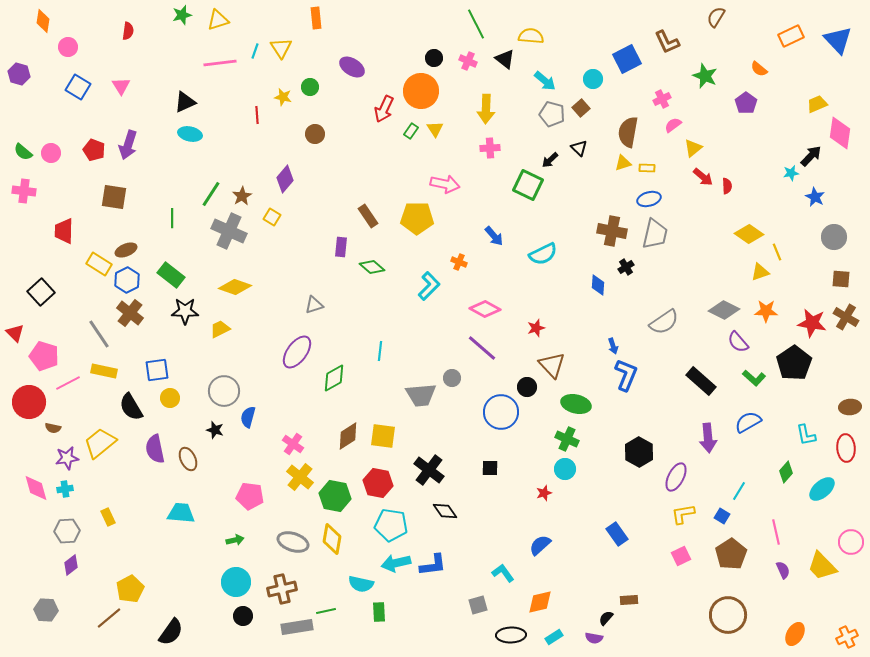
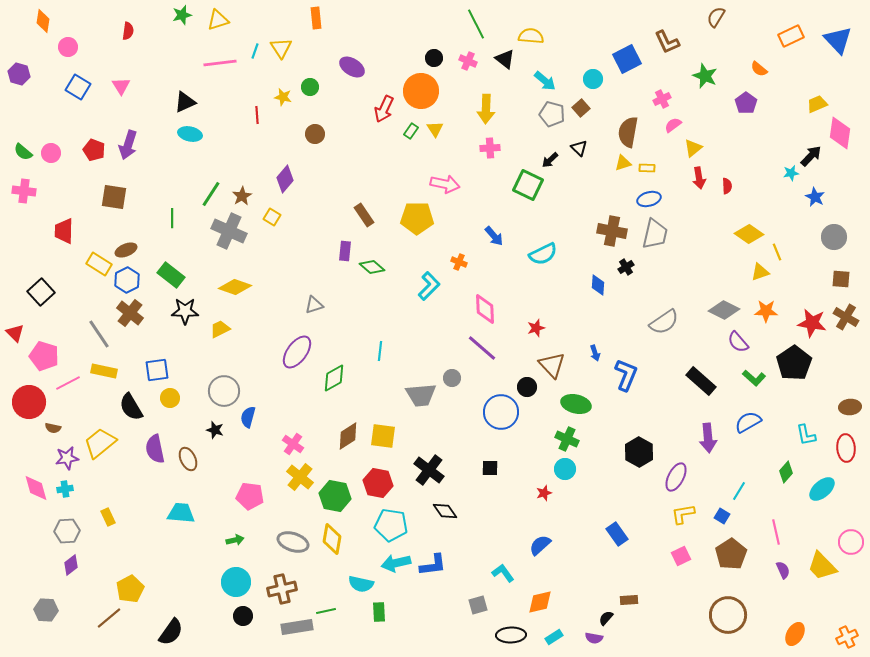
red arrow at (703, 177): moved 4 px left, 1 px down; rotated 40 degrees clockwise
brown rectangle at (368, 216): moved 4 px left, 1 px up
purple rectangle at (341, 247): moved 4 px right, 4 px down
pink diamond at (485, 309): rotated 60 degrees clockwise
blue arrow at (613, 346): moved 18 px left, 7 px down
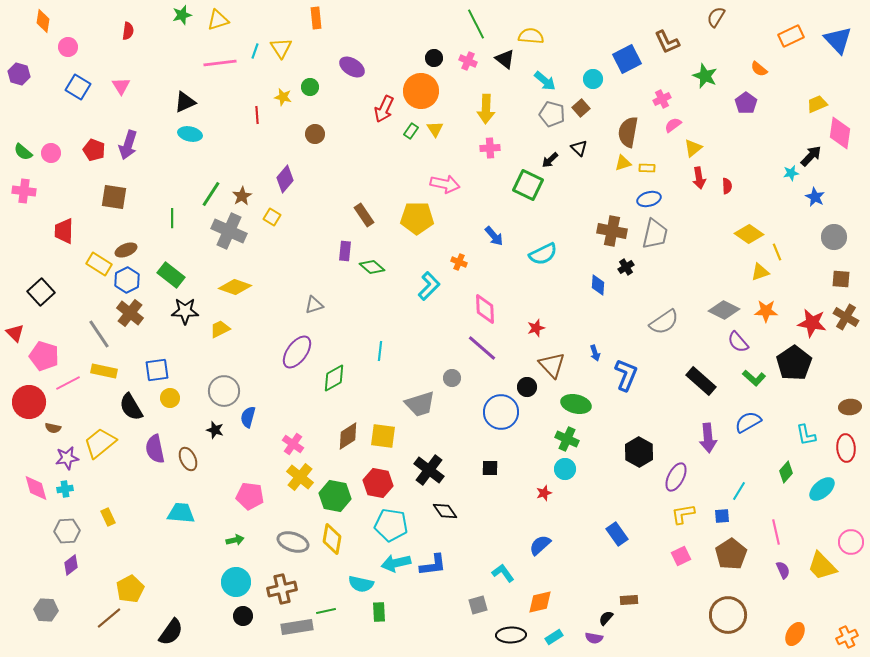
gray trapezoid at (421, 395): moved 1 px left, 9 px down; rotated 12 degrees counterclockwise
blue square at (722, 516): rotated 35 degrees counterclockwise
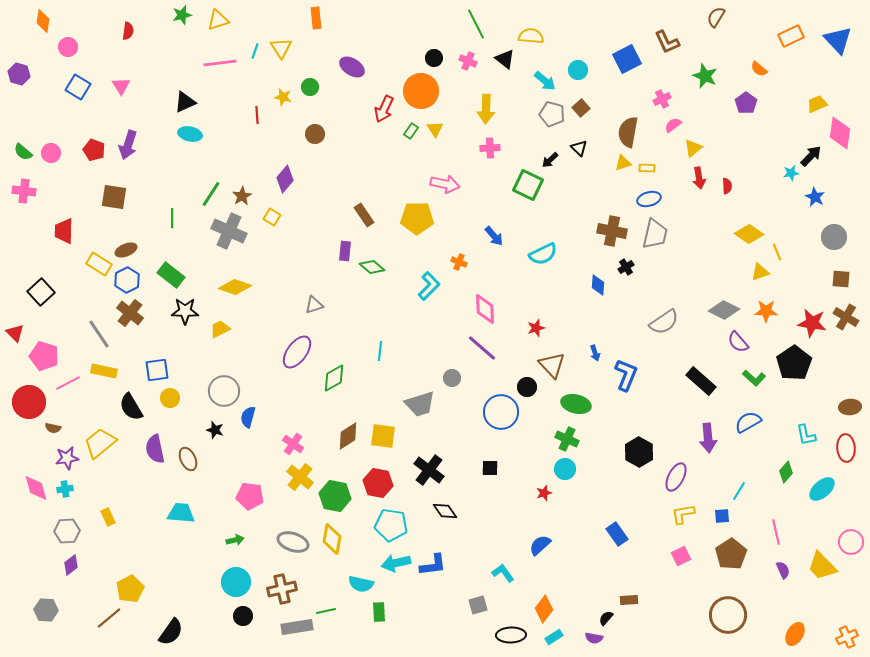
cyan circle at (593, 79): moved 15 px left, 9 px up
orange diamond at (540, 602): moved 4 px right, 7 px down; rotated 40 degrees counterclockwise
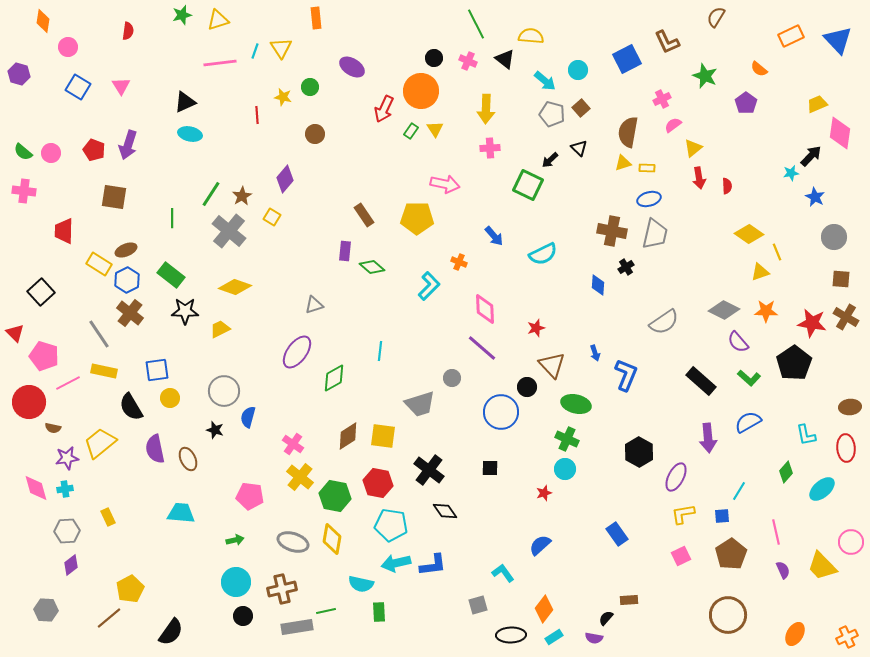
gray cross at (229, 231): rotated 16 degrees clockwise
green L-shape at (754, 378): moved 5 px left
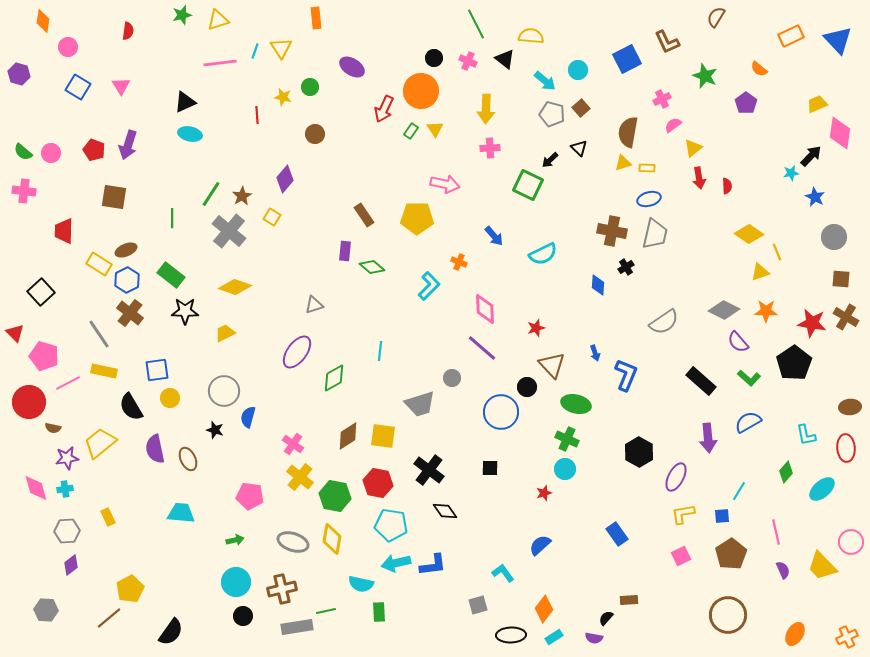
yellow trapezoid at (220, 329): moved 5 px right, 4 px down
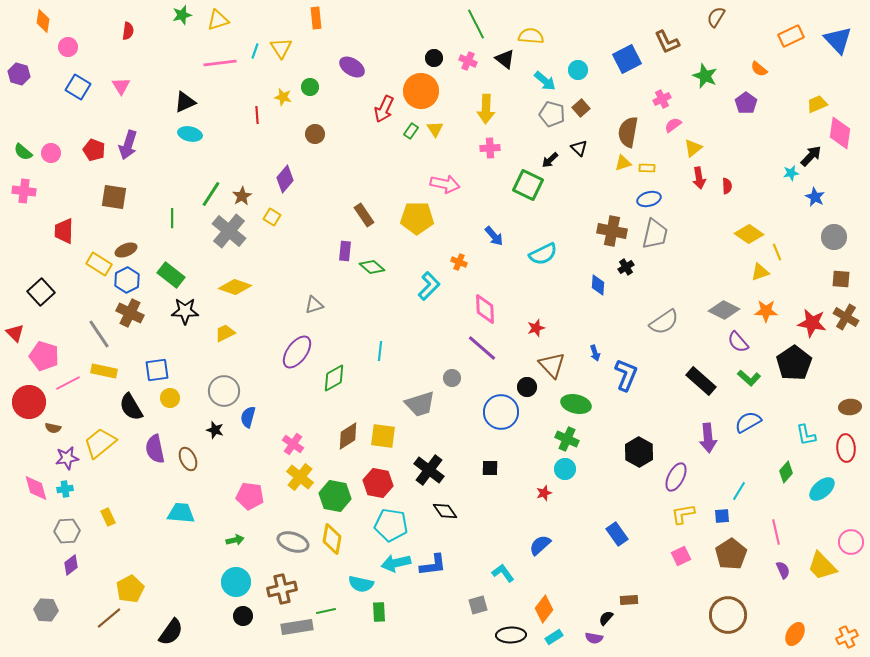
brown cross at (130, 313): rotated 12 degrees counterclockwise
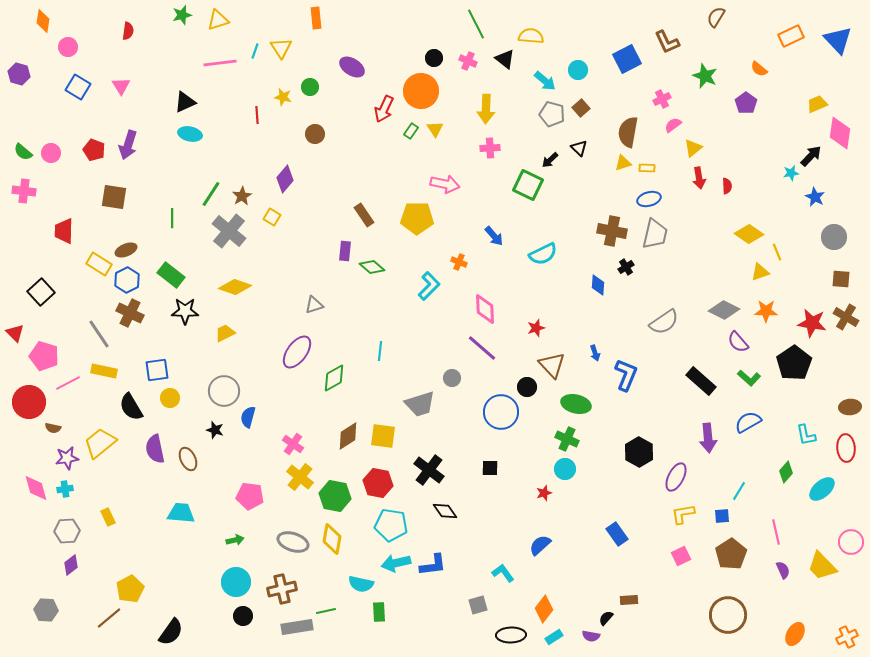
purple semicircle at (594, 638): moved 3 px left, 2 px up
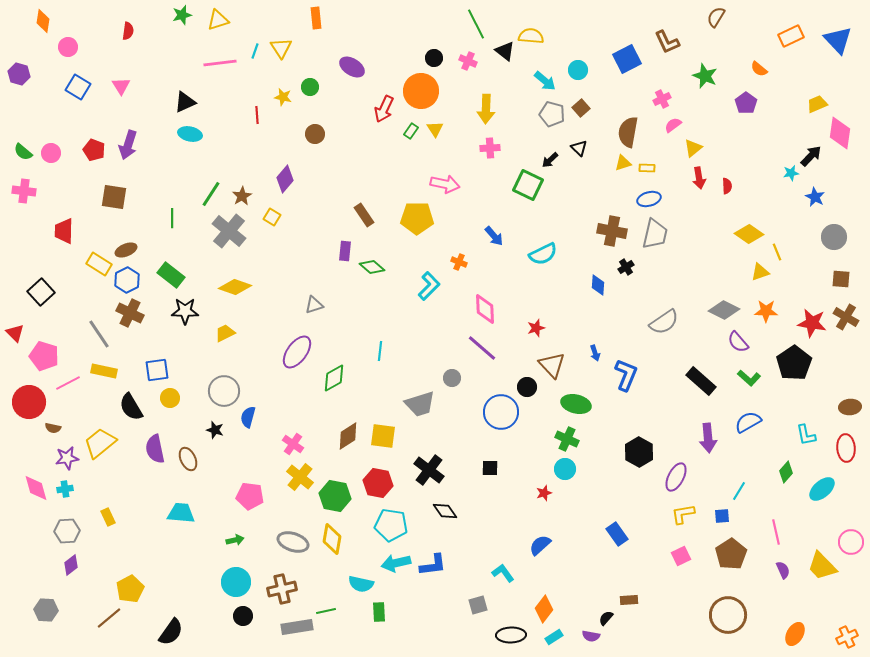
black triangle at (505, 59): moved 8 px up
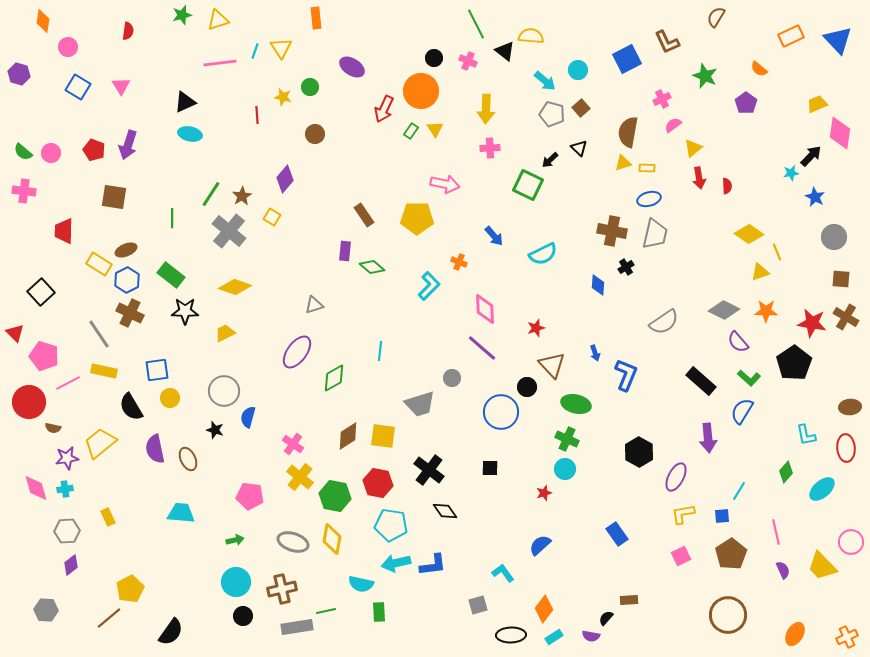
blue semicircle at (748, 422): moved 6 px left, 11 px up; rotated 28 degrees counterclockwise
